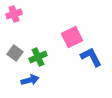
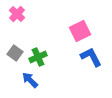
pink cross: moved 3 px right; rotated 28 degrees counterclockwise
pink square: moved 8 px right, 6 px up
blue arrow: rotated 120 degrees counterclockwise
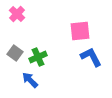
pink square: rotated 20 degrees clockwise
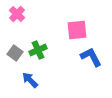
pink square: moved 3 px left, 1 px up
green cross: moved 7 px up
